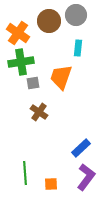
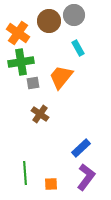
gray circle: moved 2 px left
cyan rectangle: rotated 35 degrees counterclockwise
orange trapezoid: rotated 20 degrees clockwise
brown cross: moved 1 px right, 2 px down
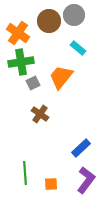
cyan rectangle: rotated 21 degrees counterclockwise
gray square: rotated 16 degrees counterclockwise
purple L-shape: moved 3 px down
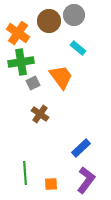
orange trapezoid: rotated 104 degrees clockwise
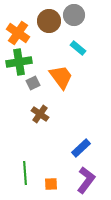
green cross: moved 2 px left
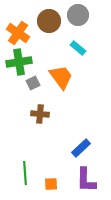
gray circle: moved 4 px right
brown cross: rotated 30 degrees counterclockwise
purple L-shape: rotated 144 degrees clockwise
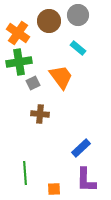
orange square: moved 3 px right, 5 px down
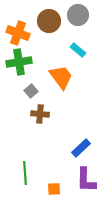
orange cross: rotated 15 degrees counterclockwise
cyan rectangle: moved 2 px down
gray square: moved 2 px left, 8 px down; rotated 16 degrees counterclockwise
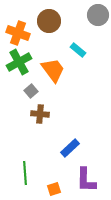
gray circle: moved 20 px right
green cross: rotated 20 degrees counterclockwise
orange trapezoid: moved 8 px left, 7 px up
blue rectangle: moved 11 px left
orange square: rotated 16 degrees counterclockwise
